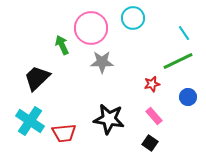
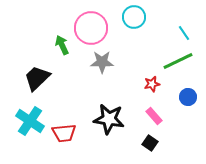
cyan circle: moved 1 px right, 1 px up
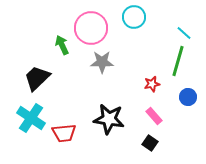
cyan line: rotated 14 degrees counterclockwise
green line: rotated 48 degrees counterclockwise
cyan cross: moved 1 px right, 3 px up
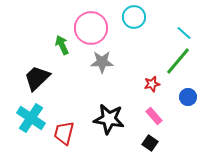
green line: rotated 24 degrees clockwise
red trapezoid: rotated 110 degrees clockwise
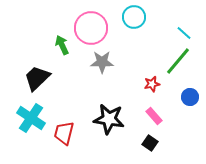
blue circle: moved 2 px right
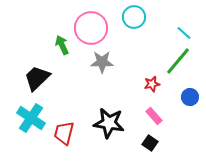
black star: moved 4 px down
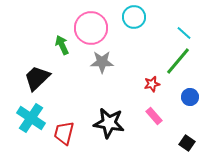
black square: moved 37 px right
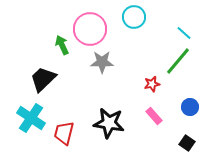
pink circle: moved 1 px left, 1 px down
black trapezoid: moved 6 px right, 1 px down
blue circle: moved 10 px down
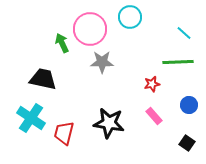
cyan circle: moved 4 px left
green arrow: moved 2 px up
green line: moved 1 px down; rotated 48 degrees clockwise
black trapezoid: rotated 56 degrees clockwise
blue circle: moved 1 px left, 2 px up
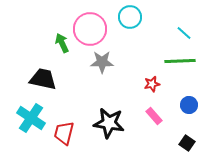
green line: moved 2 px right, 1 px up
